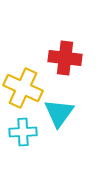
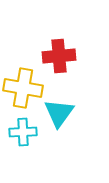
red cross: moved 6 px left, 2 px up; rotated 12 degrees counterclockwise
yellow cross: rotated 15 degrees counterclockwise
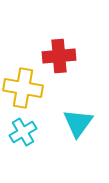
cyan triangle: moved 19 px right, 10 px down
cyan cross: rotated 28 degrees counterclockwise
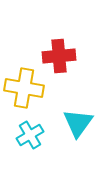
yellow cross: moved 1 px right
cyan cross: moved 7 px right, 3 px down
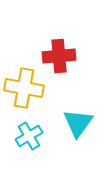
cyan cross: moved 1 px left, 1 px down
